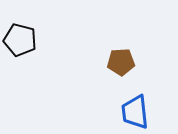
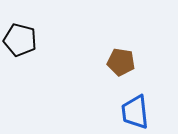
brown pentagon: rotated 12 degrees clockwise
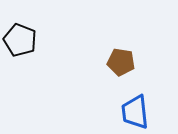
black pentagon: rotated 8 degrees clockwise
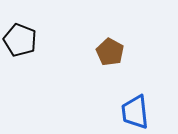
brown pentagon: moved 11 px left, 10 px up; rotated 20 degrees clockwise
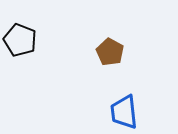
blue trapezoid: moved 11 px left
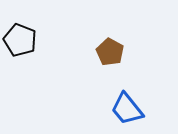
blue trapezoid: moved 3 px right, 3 px up; rotated 33 degrees counterclockwise
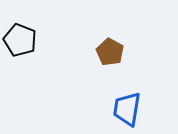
blue trapezoid: rotated 48 degrees clockwise
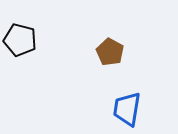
black pentagon: rotated 8 degrees counterclockwise
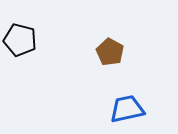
blue trapezoid: rotated 69 degrees clockwise
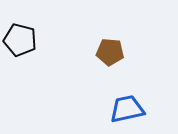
brown pentagon: rotated 24 degrees counterclockwise
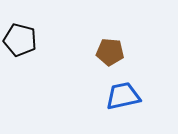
blue trapezoid: moved 4 px left, 13 px up
